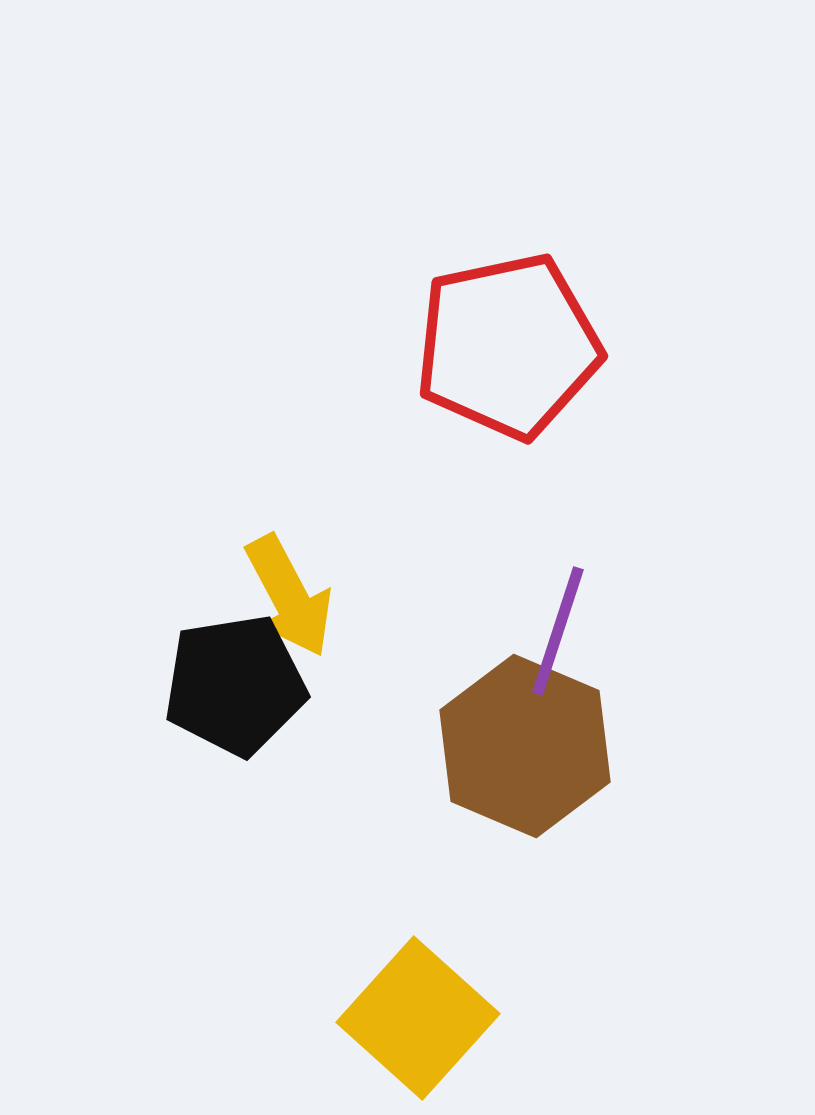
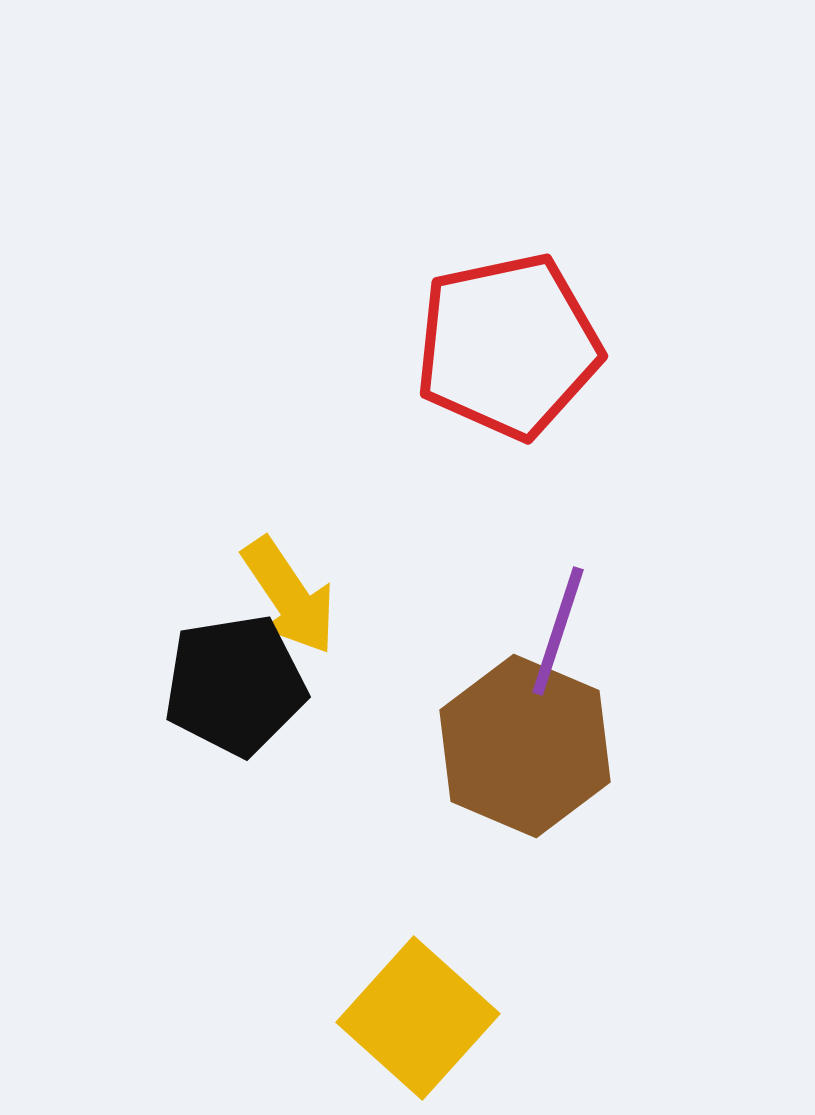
yellow arrow: rotated 6 degrees counterclockwise
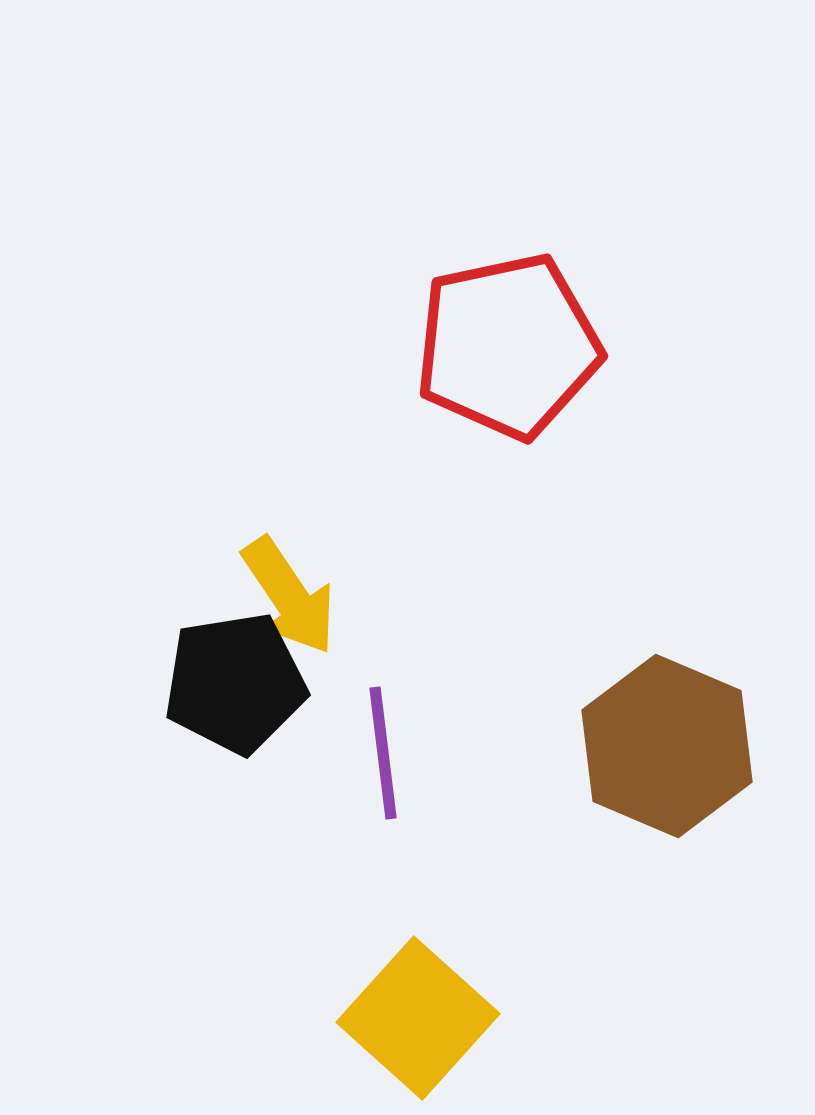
purple line: moved 175 px left, 122 px down; rotated 25 degrees counterclockwise
black pentagon: moved 2 px up
brown hexagon: moved 142 px right
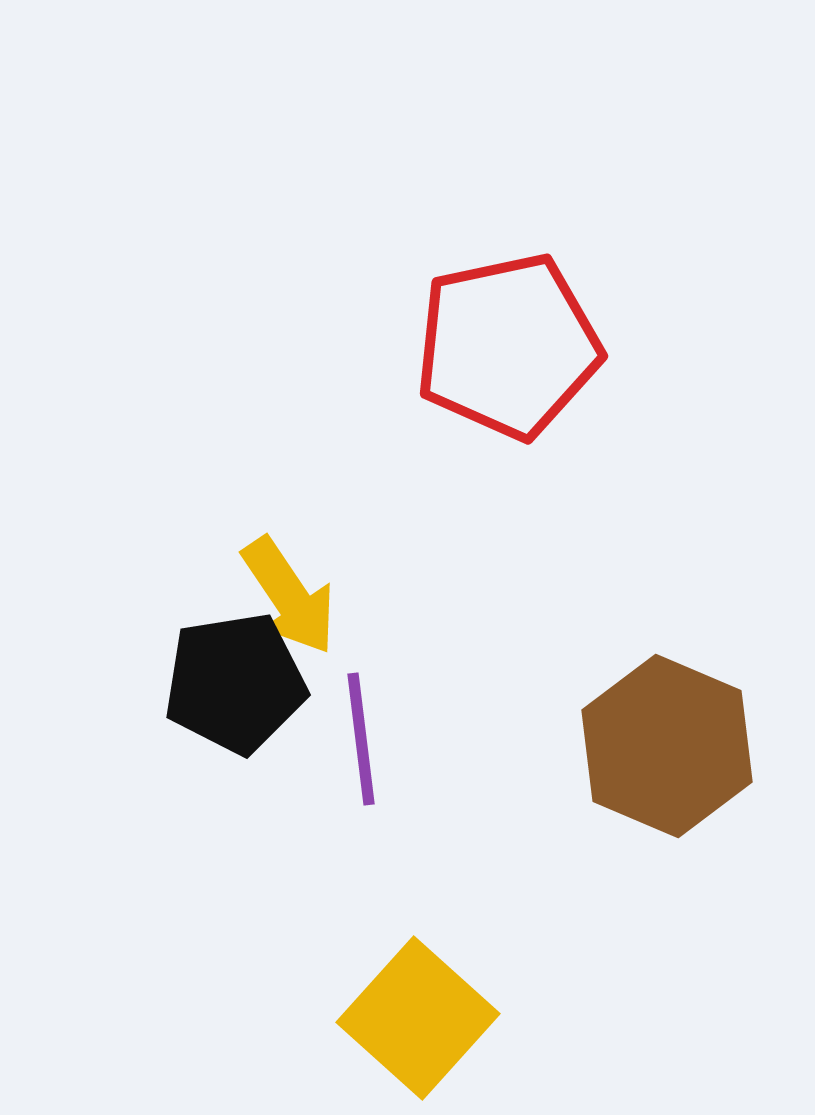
purple line: moved 22 px left, 14 px up
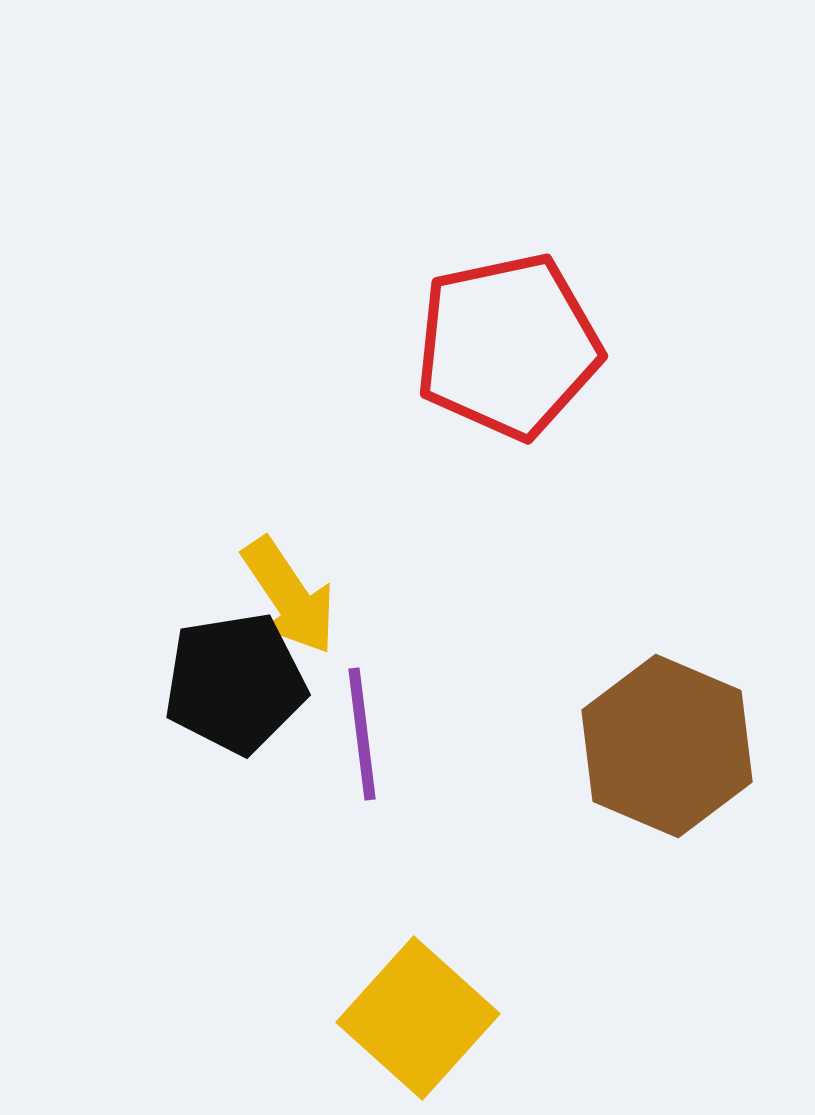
purple line: moved 1 px right, 5 px up
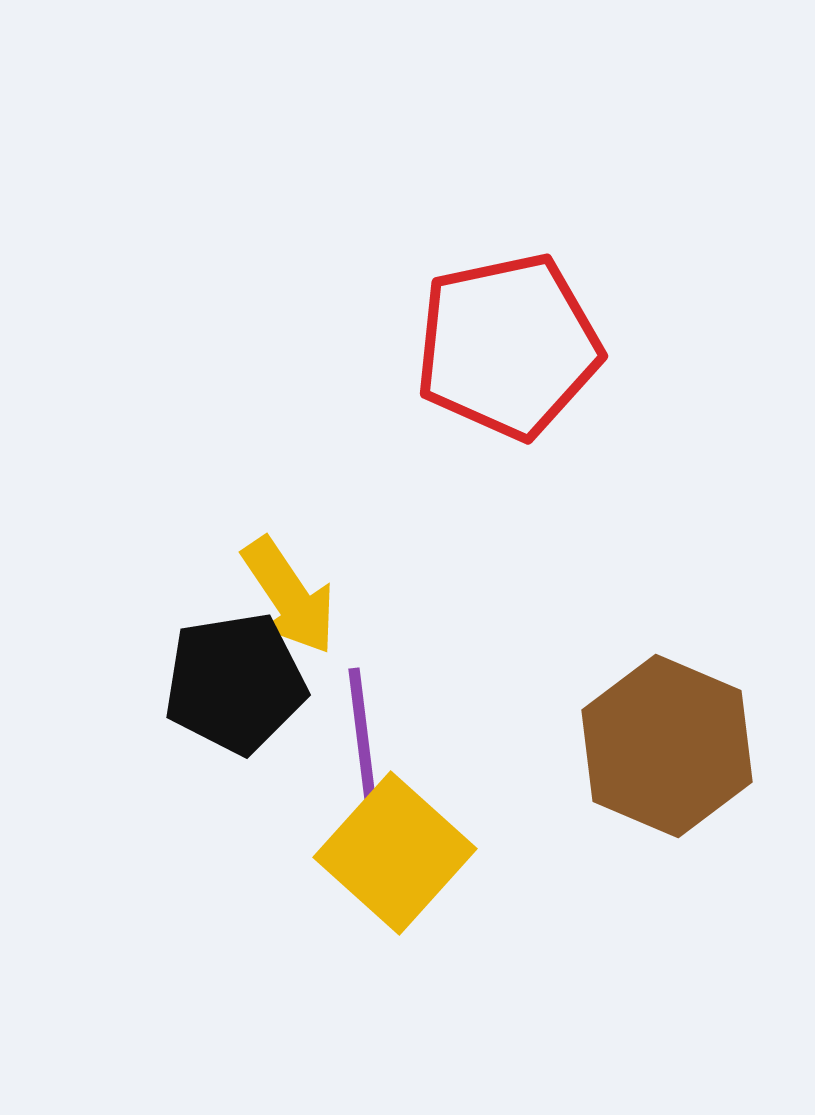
yellow square: moved 23 px left, 165 px up
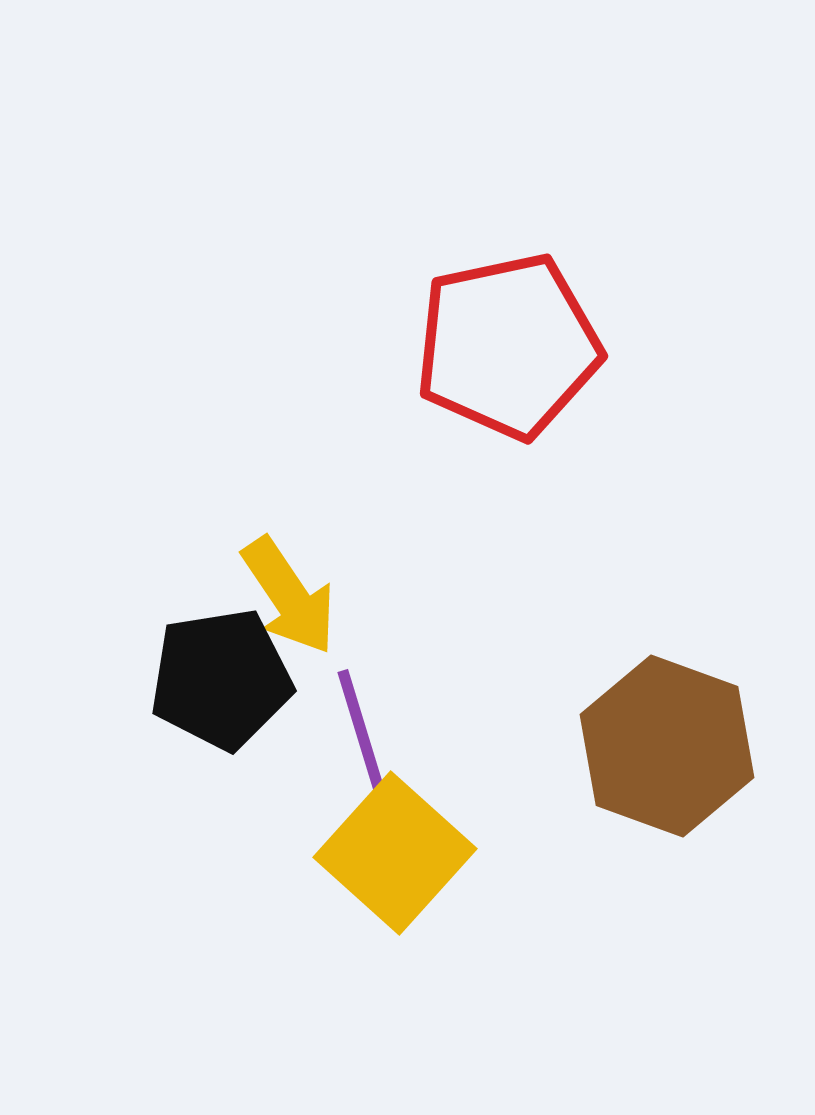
black pentagon: moved 14 px left, 4 px up
purple line: rotated 10 degrees counterclockwise
brown hexagon: rotated 3 degrees counterclockwise
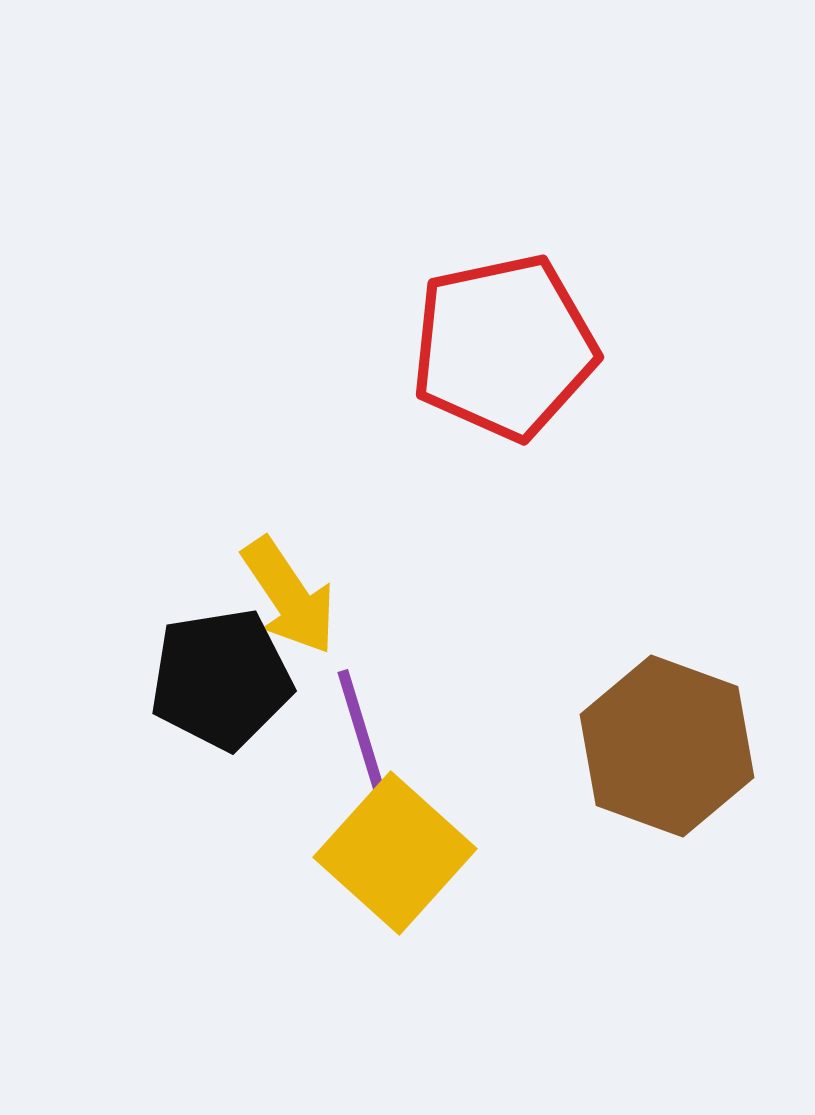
red pentagon: moved 4 px left, 1 px down
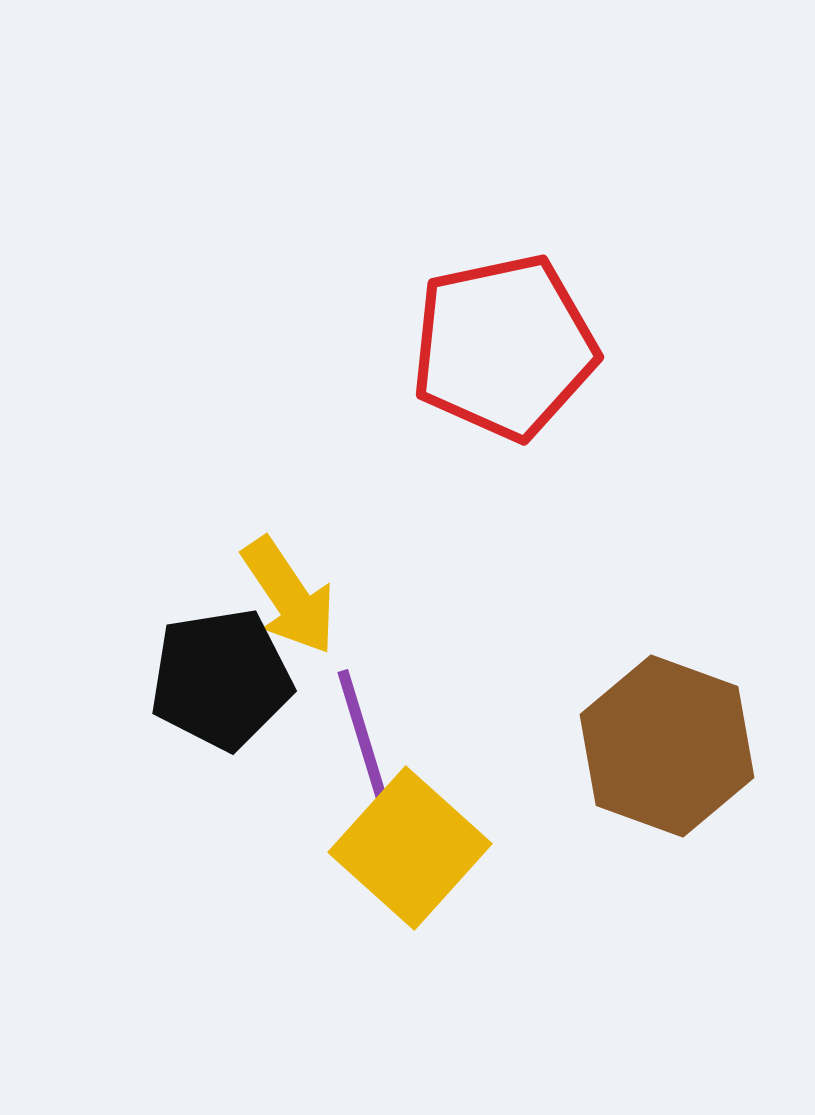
yellow square: moved 15 px right, 5 px up
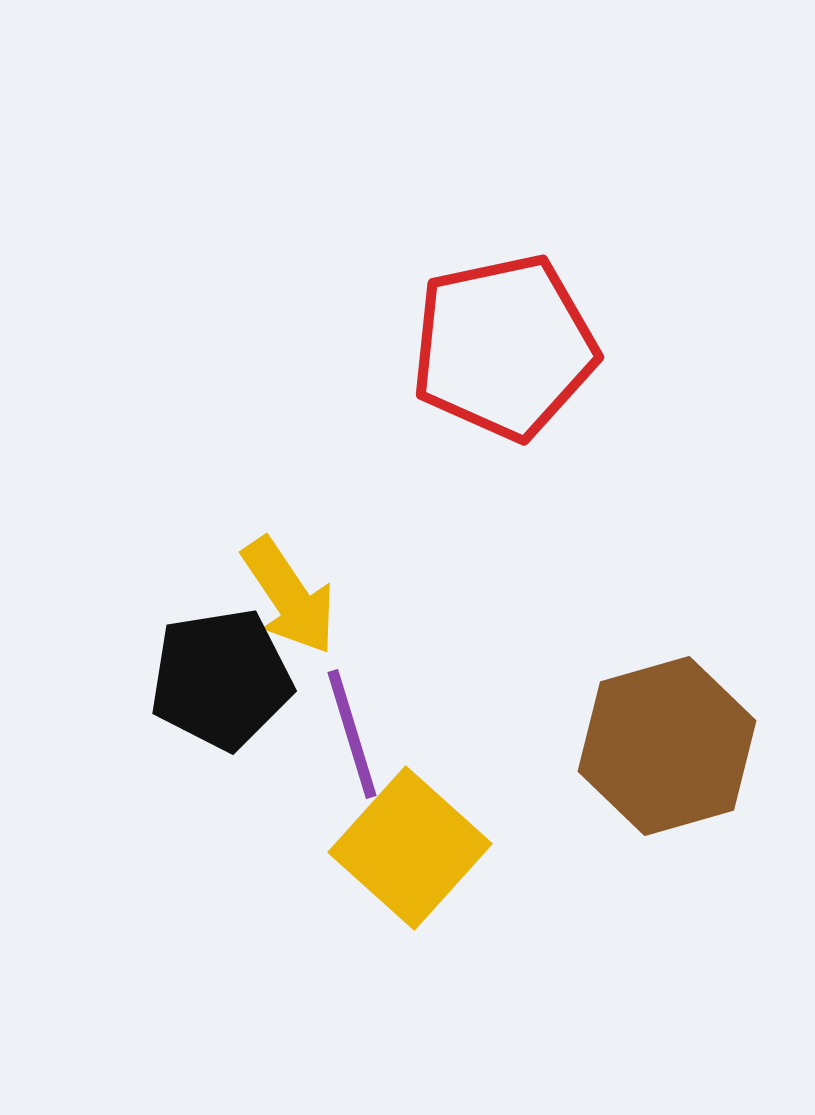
purple line: moved 10 px left
brown hexagon: rotated 24 degrees clockwise
